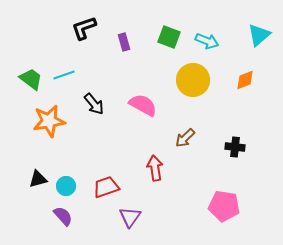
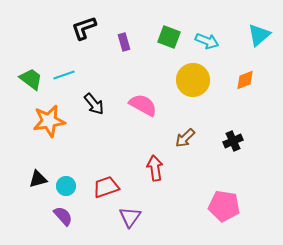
black cross: moved 2 px left, 6 px up; rotated 30 degrees counterclockwise
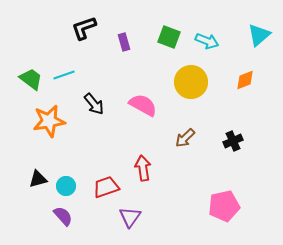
yellow circle: moved 2 px left, 2 px down
red arrow: moved 12 px left
pink pentagon: rotated 20 degrees counterclockwise
